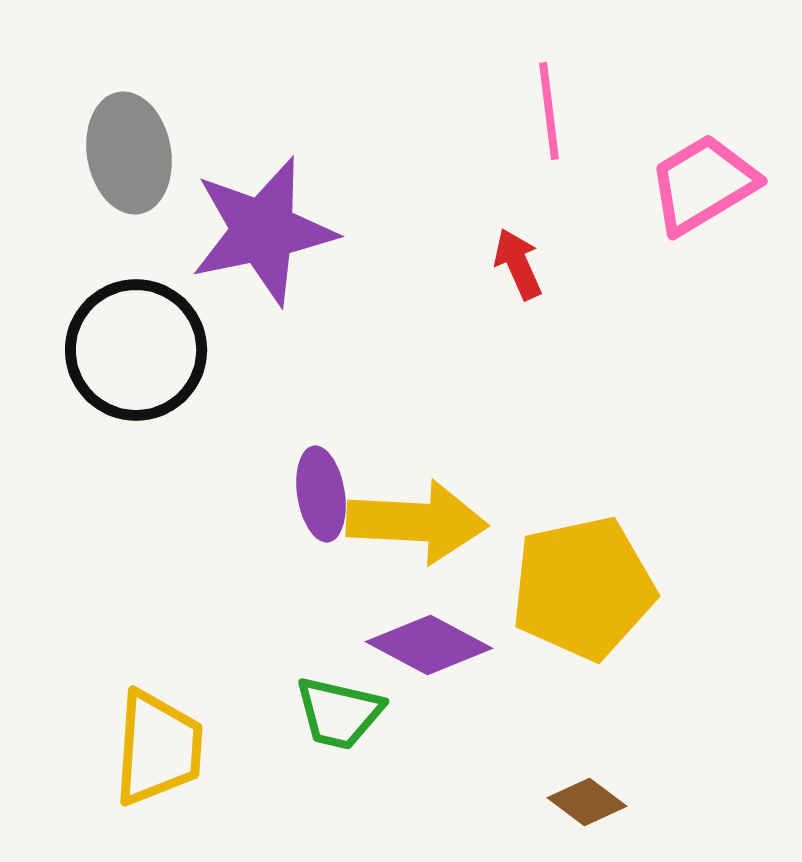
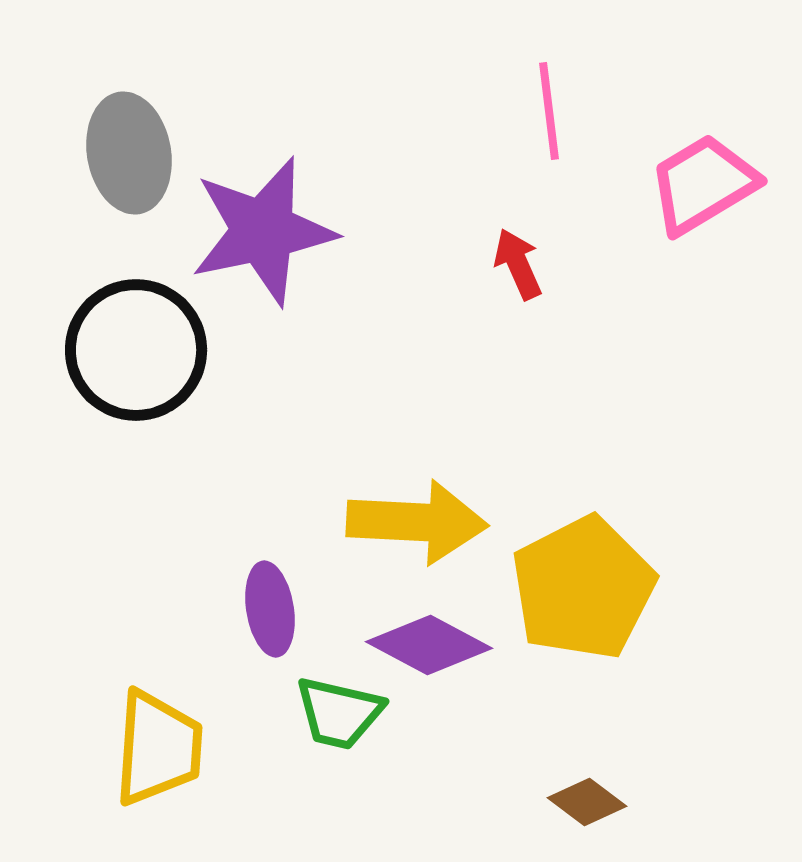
purple ellipse: moved 51 px left, 115 px down
yellow pentagon: rotated 15 degrees counterclockwise
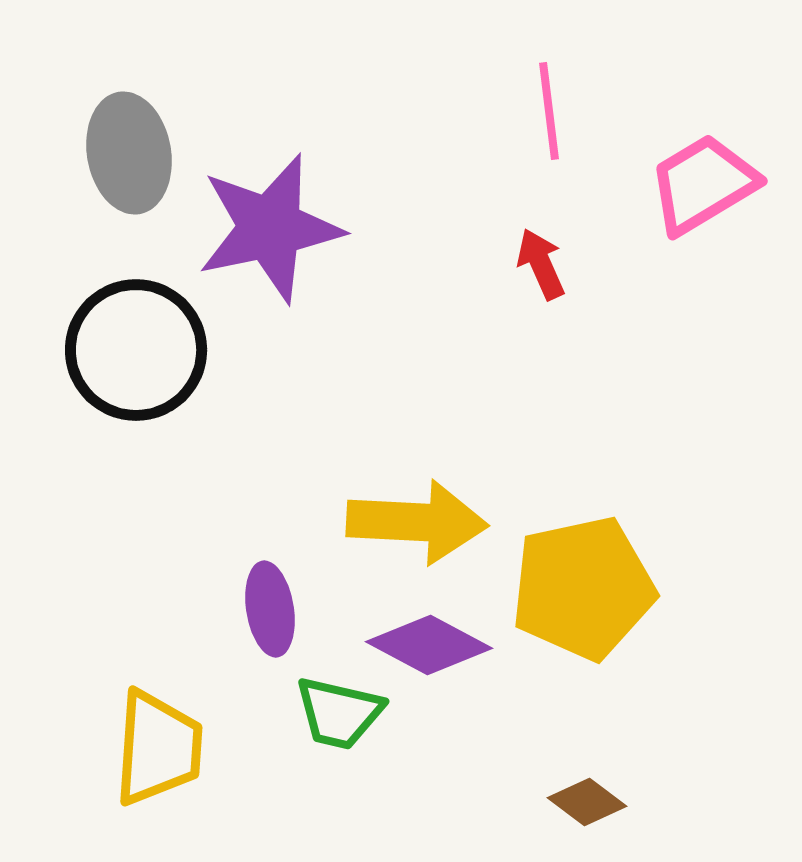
purple star: moved 7 px right, 3 px up
red arrow: moved 23 px right
yellow pentagon: rotated 15 degrees clockwise
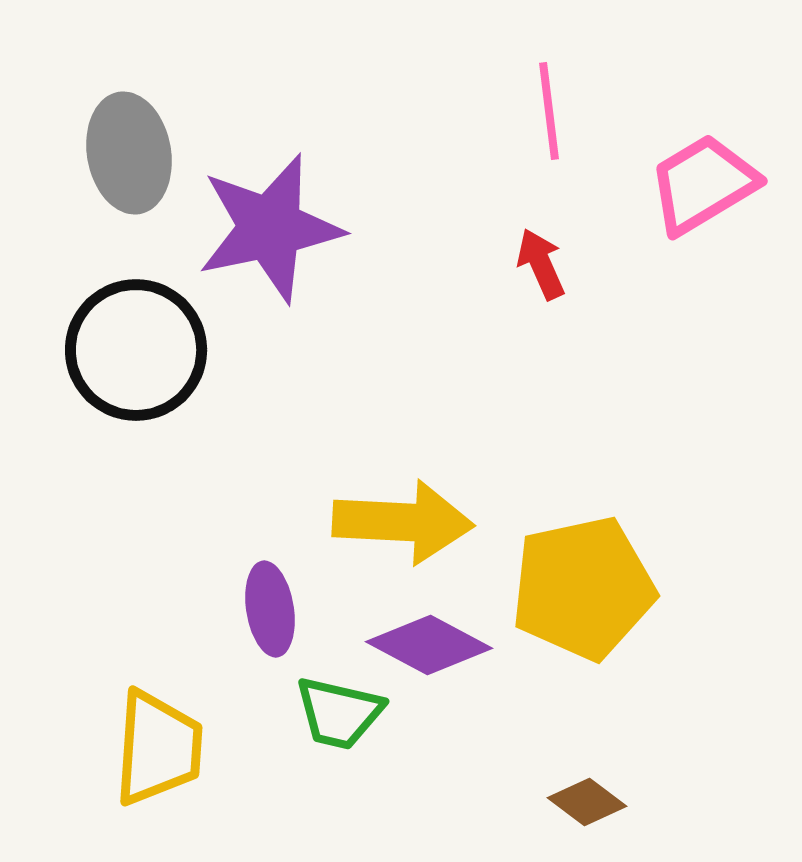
yellow arrow: moved 14 px left
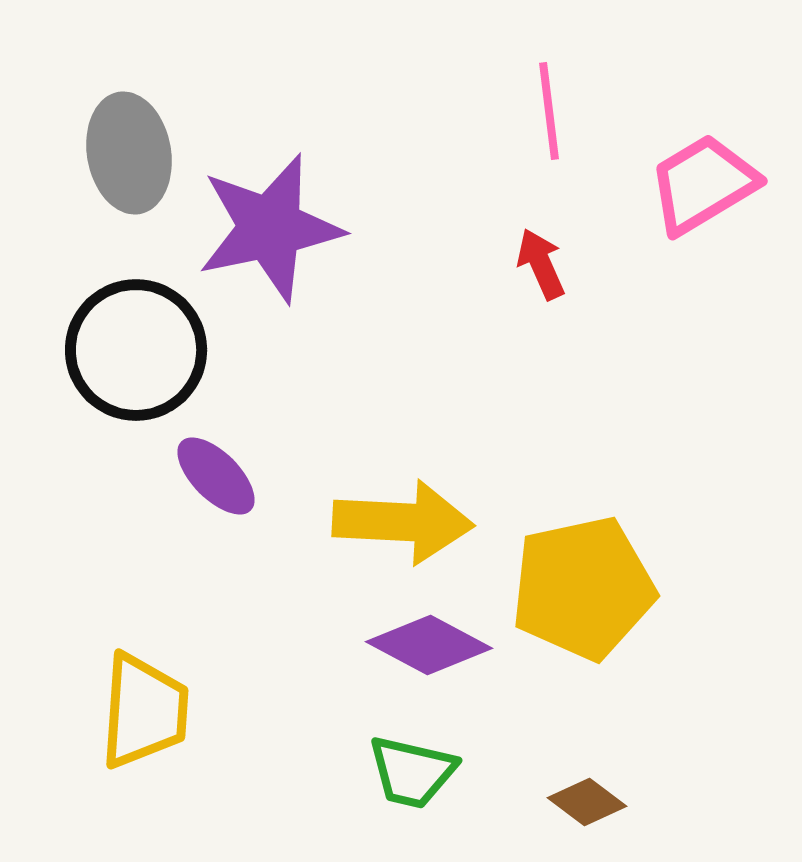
purple ellipse: moved 54 px left, 133 px up; rotated 36 degrees counterclockwise
green trapezoid: moved 73 px right, 59 px down
yellow trapezoid: moved 14 px left, 37 px up
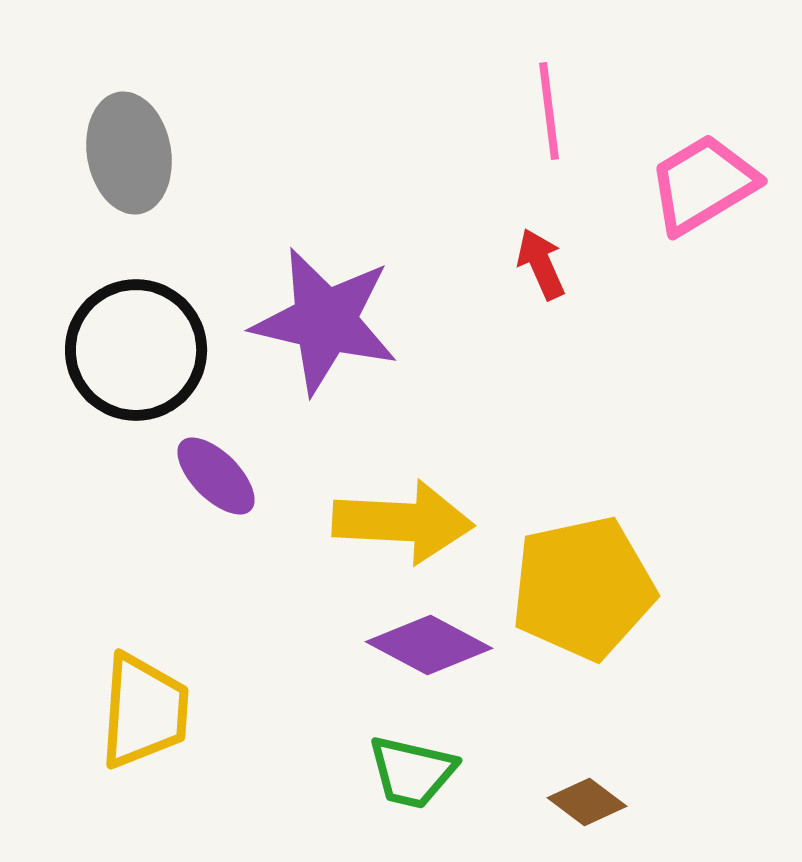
purple star: moved 55 px right, 93 px down; rotated 25 degrees clockwise
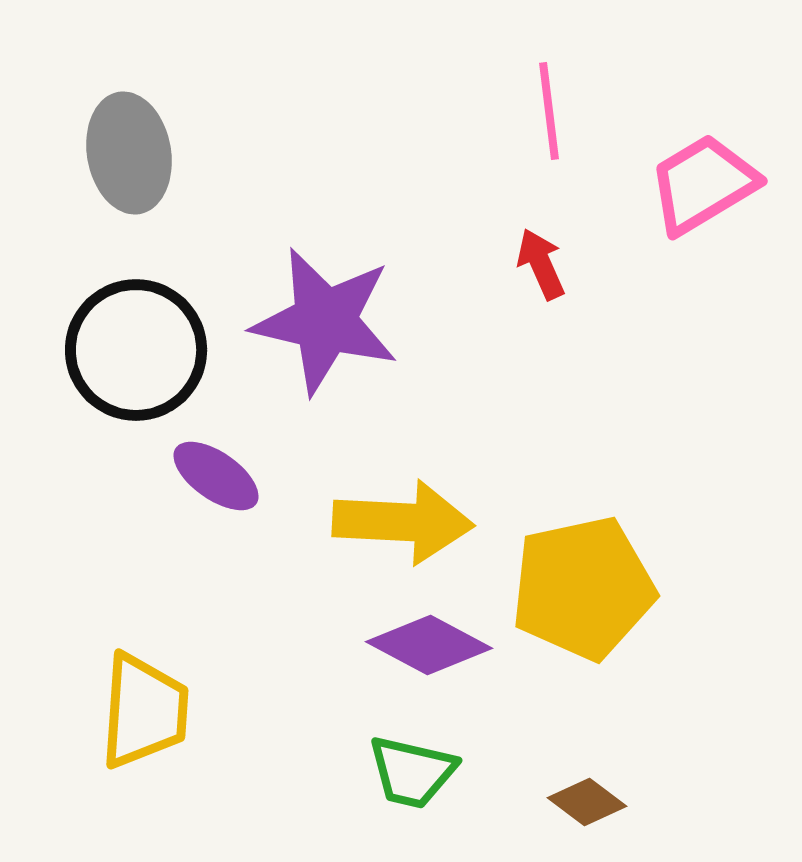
purple ellipse: rotated 10 degrees counterclockwise
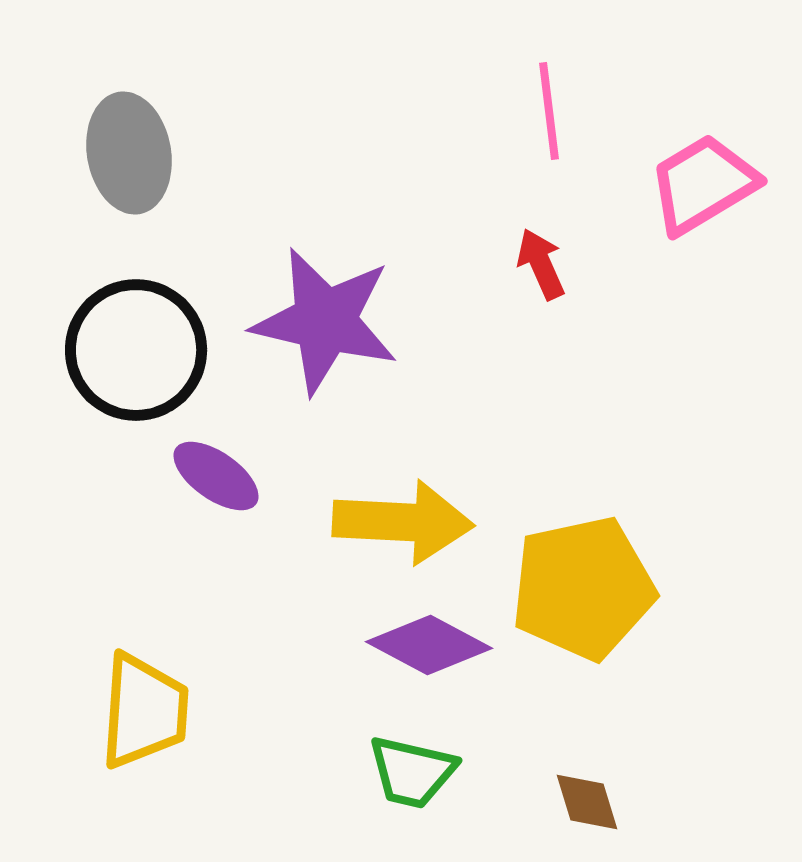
brown diamond: rotated 36 degrees clockwise
